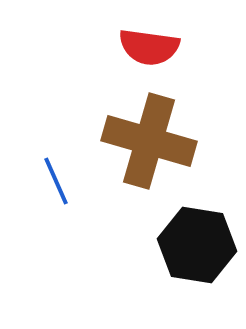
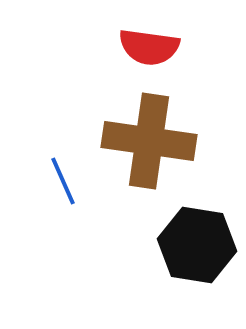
brown cross: rotated 8 degrees counterclockwise
blue line: moved 7 px right
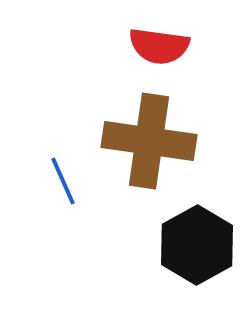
red semicircle: moved 10 px right, 1 px up
black hexagon: rotated 22 degrees clockwise
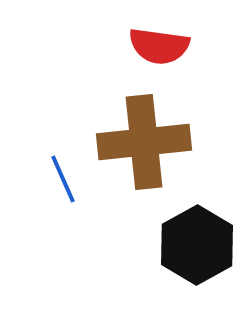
brown cross: moved 5 px left, 1 px down; rotated 14 degrees counterclockwise
blue line: moved 2 px up
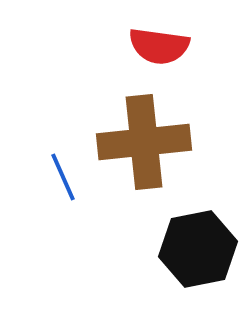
blue line: moved 2 px up
black hexagon: moved 1 px right, 4 px down; rotated 18 degrees clockwise
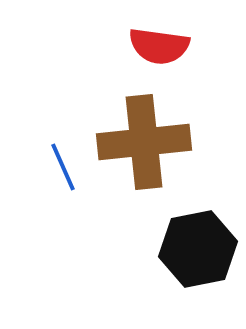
blue line: moved 10 px up
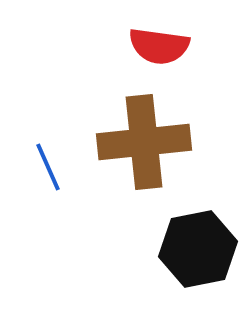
blue line: moved 15 px left
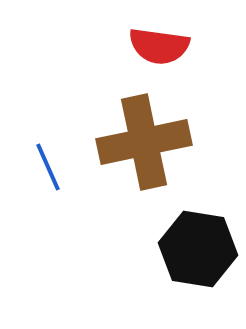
brown cross: rotated 6 degrees counterclockwise
black hexagon: rotated 20 degrees clockwise
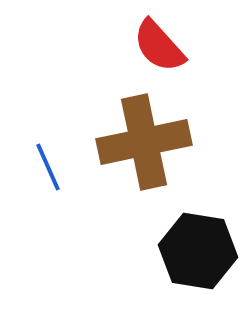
red semicircle: rotated 40 degrees clockwise
black hexagon: moved 2 px down
